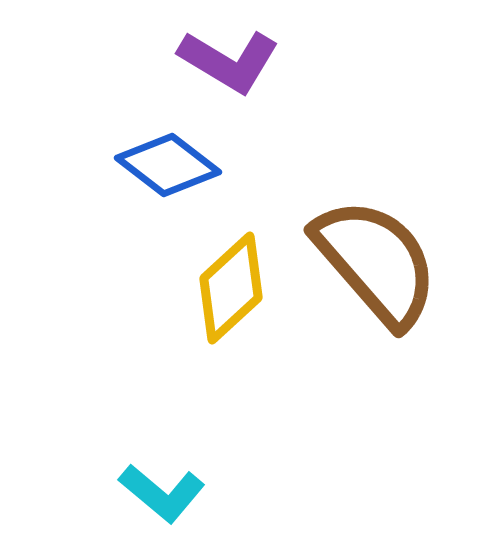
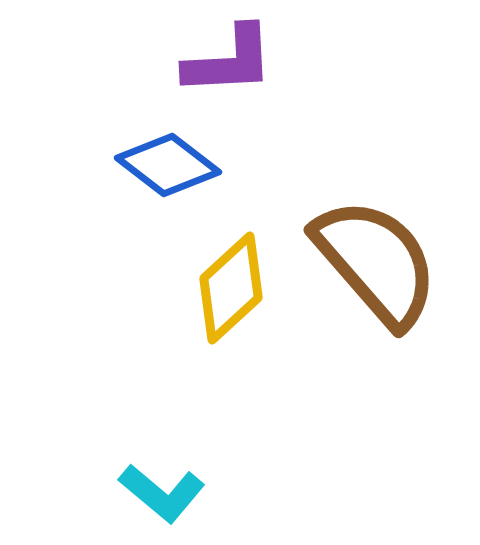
purple L-shape: rotated 34 degrees counterclockwise
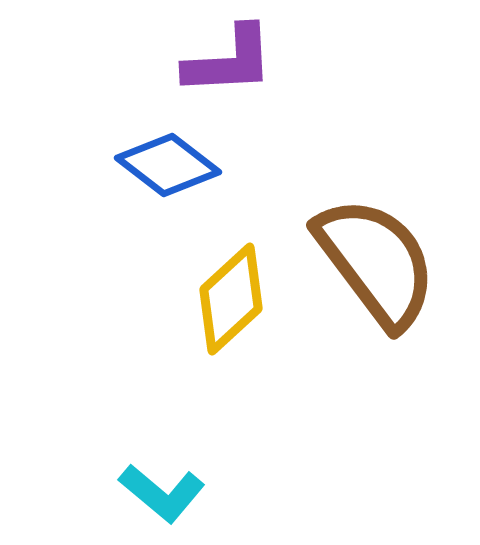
brown semicircle: rotated 4 degrees clockwise
yellow diamond: moved 11 px down
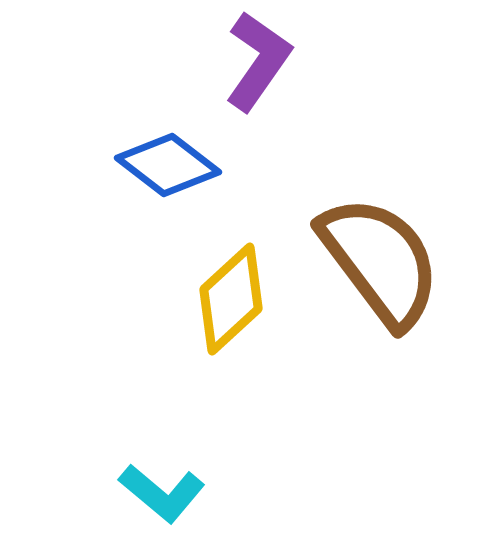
purple L-shape: moved 29 px right; rotated 52 degrees counterclockwise
brown semicircle: moved 4 px right, 1 px up
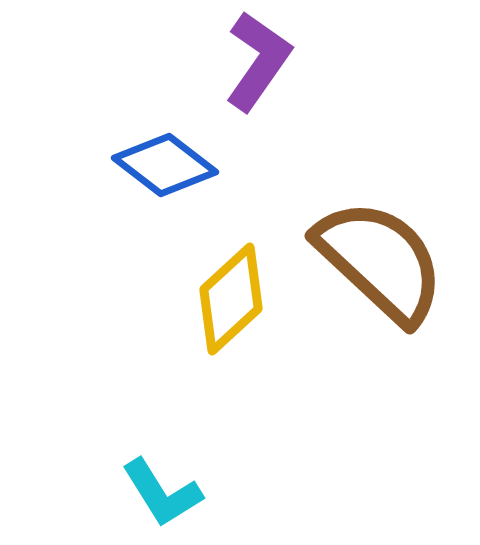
blue diamond: moved 3 px left
brown semicircle: rotated 10 degrees counterclockwise
cyan L-shape: rotated 18 degrees clockwise
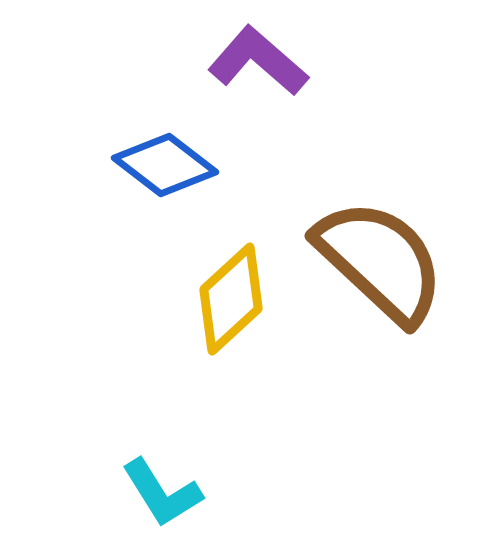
purple L-shape: rotated 84 degrees counterclockwise
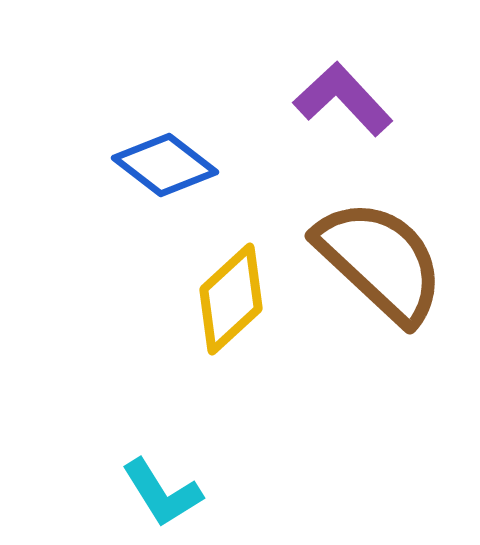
purple L-shape: moved 85 px right, 38 px down; rotated 6 degrees clockwise
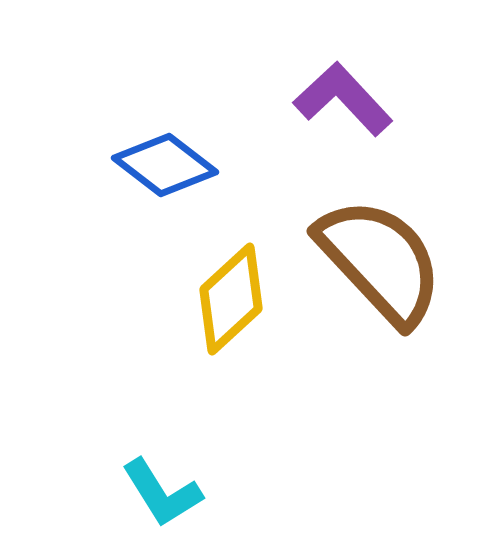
brown semicircle: rotated 4 degrees clockwise
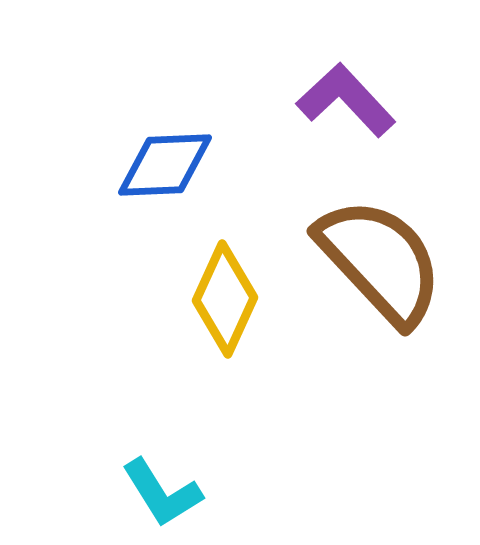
purple L-shape: moved 3 px right, 1 px down
blue diamond: rotated 40 degrees counterclockwise
yellow diamond: moved 6 px left; rotated 23 degrees counterclockwise
